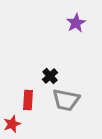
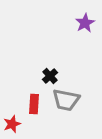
purple star: moved 9 px right
red rectangle: moved 6 px right, 4 px down
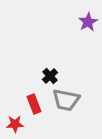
purple star: moved 3 px right, 1 px up
red rectangle: rotated 24 degrees counterclockwise
red star: moved 3 px right; rotated 18 degrees clockwise
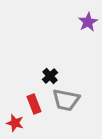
red star: moved 1 px up; rotated 18 degrees clockwise
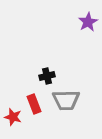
black cross: moved 3 px left; rotated 28 degrees clockwise
gray trapezoid: rotated 12 degrees counterclockwise
red star: moved 2 px left, 6 px up
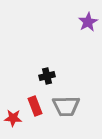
gray trapezoid: moved 6 px down
red rectangle: moved 1 px right, 2 px down
red star: moved 1 px down; rotated 12 degrees counterclockwise
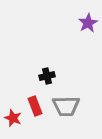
purple star: moved 1 px down
red star: rotated 18 degrees clockwise
